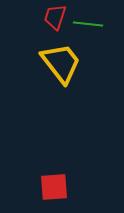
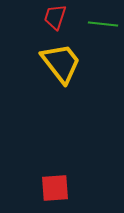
green line: moved 15 px right
red square: moved 1 px right, 1 px down
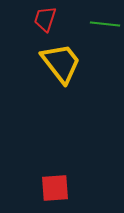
red trapezoid: moved 10 px left, 2 px down
green line: moved 2 px right
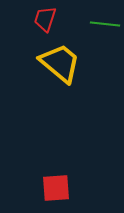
yellow trapezoid: moved 1 px left; rotated 12 degrees counterclockwise
red square: moved 1 px right
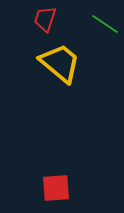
green line: rotated 28 degrees clockwise
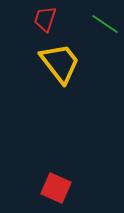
yellow trapezoid: rotated 12 degrees clockwise
red square: rotated 28 degrees clockwise
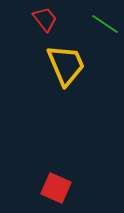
red trapezoid: rotated 124 degrees clockwise
yellow trapezoid: moved 6 px right, 2 px down; rotated 15 degrees clockwise
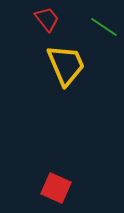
red trapezoid: moved 2 px right
green line: moved 1 px left, 3 px down
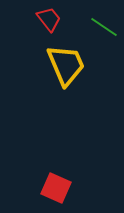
red trapezoid: moved 2 px right
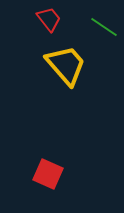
yellow trapezoid: rotated 18 degrees counterclockwise
red square: moved 8 px left, 14 px up
